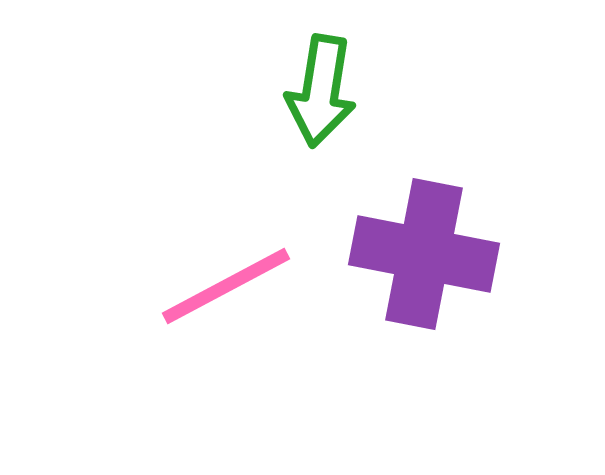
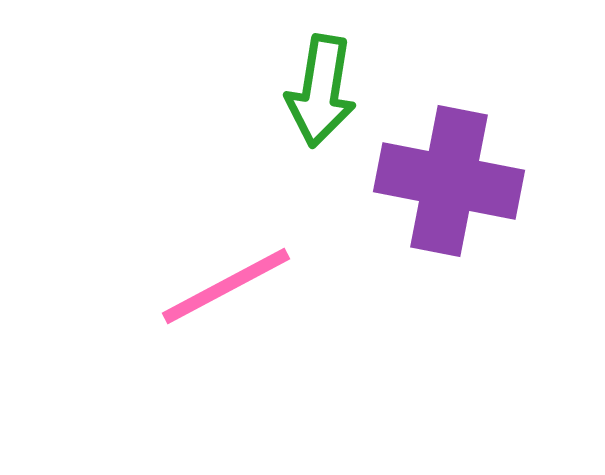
purple cross: moved 25 px right, 73 px up
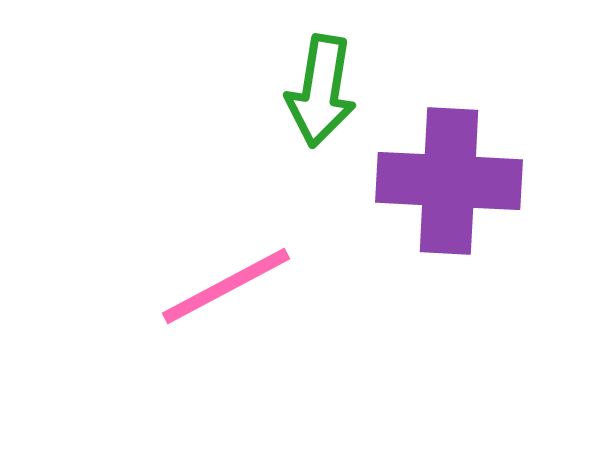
purple cross: rotated 8 degrees counterclockwise
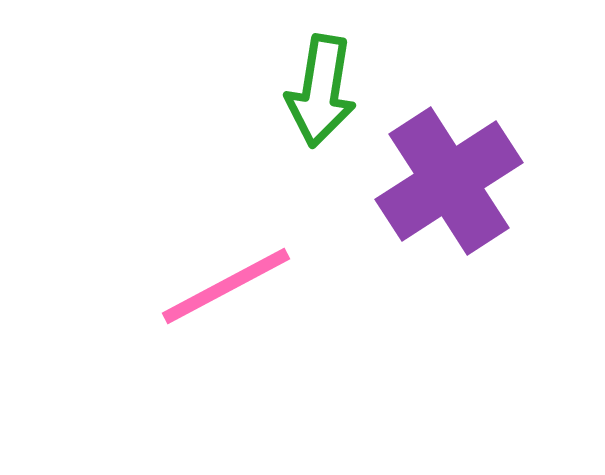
purple cross: rotated 36 degrees counterclockwise
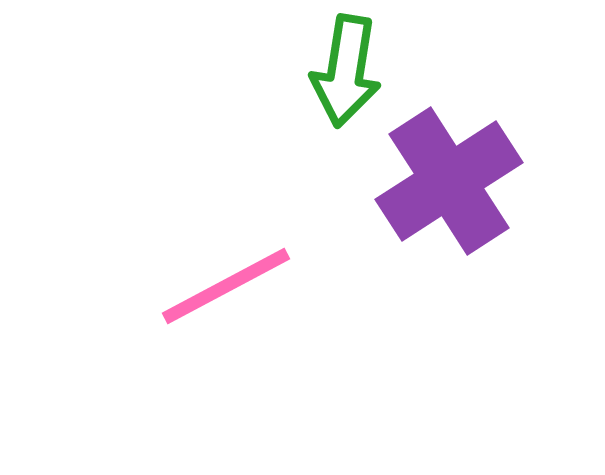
green arrow: moved 25 px right, 20 px up
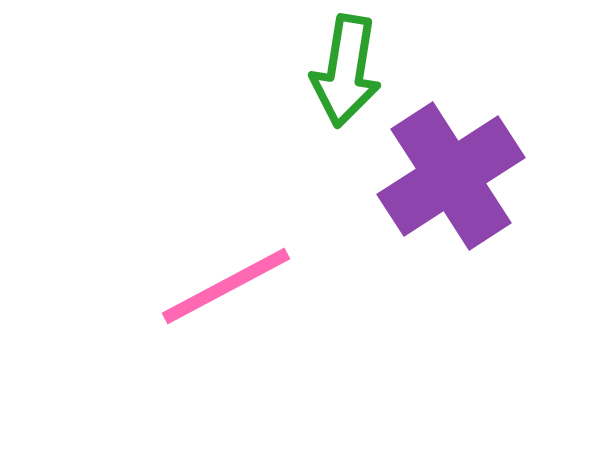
purple cross: moved 2 px right, 5 px up
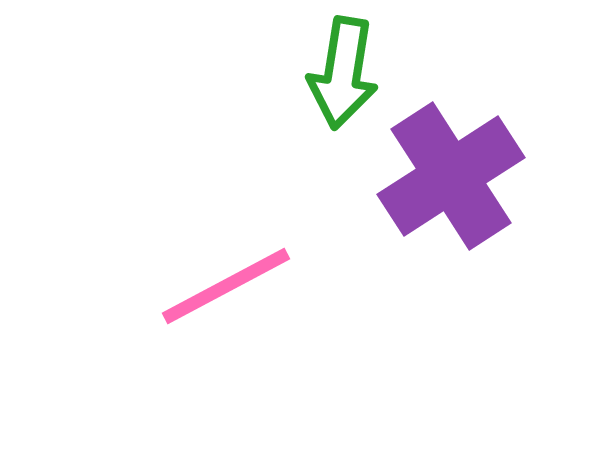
green arrow: moved 3 px left, 2 px down
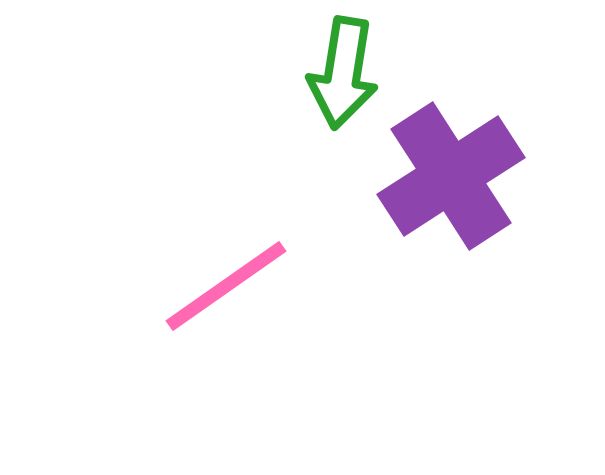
pink line: rotated 7 degrees counterclockwise
